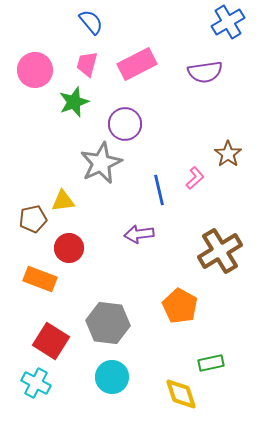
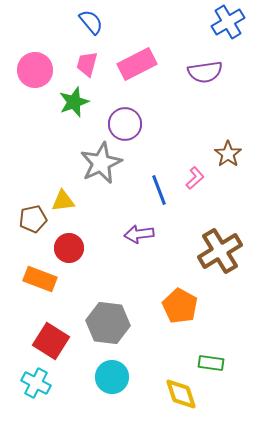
blue line: rotated 8 degrees counterclockwise
green rectangle: rotated 20 degrees clockwise
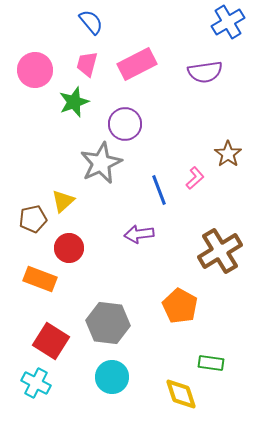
yellow triangle: rotated 35 degrees counterclockwise
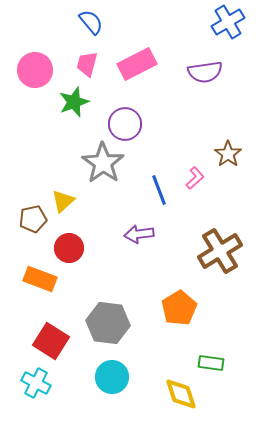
gray star: moved 2 px right; rotated 12 degrees counterclockwise
orange pentagon: moved 1 px left, 2 px down; rotated 12 degrees clockwise
